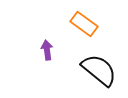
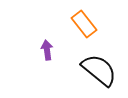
orange rectangle: rotated 16 degrees clockwise
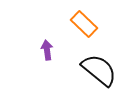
orange rectangle: rotated 8 degrees counterclockwise
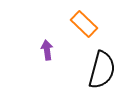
black semicircle: moved 3 px right; rotated 66 degrees clockwise
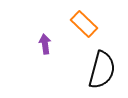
purple arrow: moved 2 px left, 6 px up
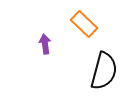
black semicircle: moved 2 px right, 1 px down
